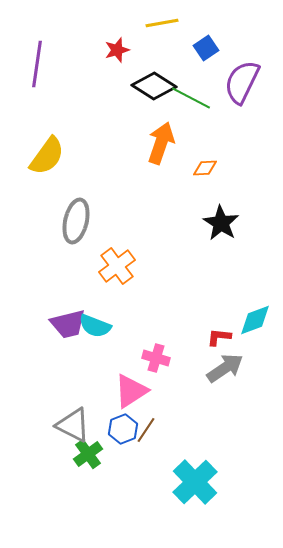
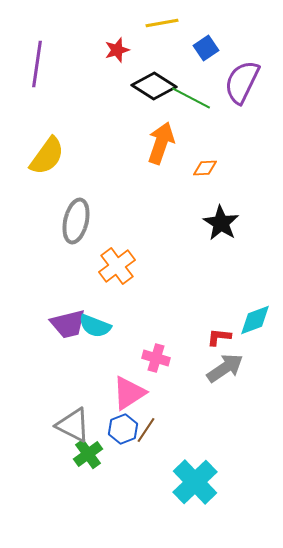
pink triangle: moved 2 px left, 2 px down
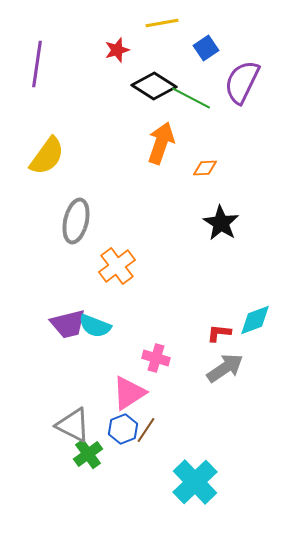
red L-shape: moved 4 px up
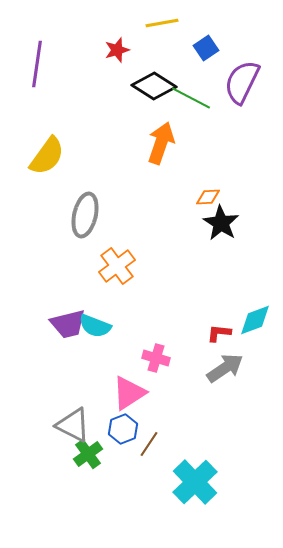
orange diamond: moved 3 px right, 29 px down
gray ellipse: moved 9 px right, 6 px up
brown line: moved 3 px right, 14 px down
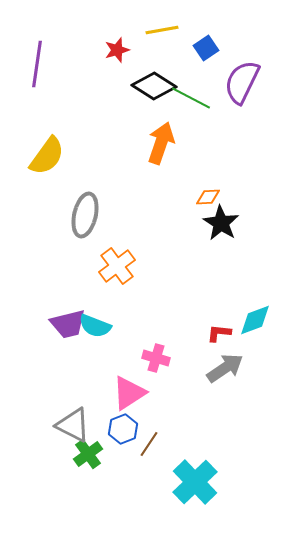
yellow line: moved 7 px down
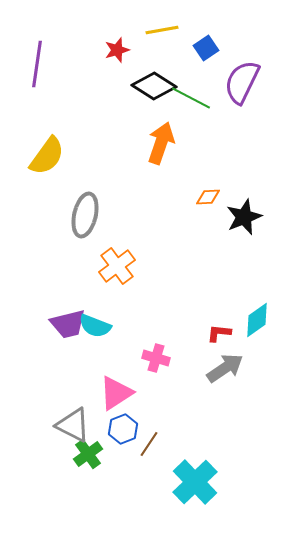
black star: moved 23 px right, 6 px up; rotated 18 degrees clockwise
cyan diamond: moved 2 px right; rotated 15 degrees counterclockwise
pink triangle: moved 13 px left
